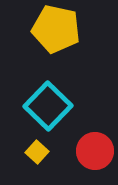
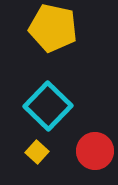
yellow pentagon: moved 3 px left, 1 px up
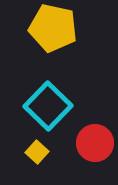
red circle: moved 8 px up
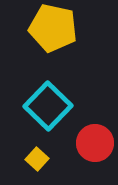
yellow square: moved 7 px down
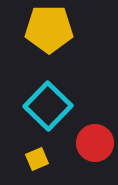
yellow pentagon: moved 4 px left, 1 px down; rotated 12 degrees counterclockwise
yellow square: rotated 25 degrees clockwise
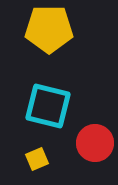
cyan square: rotated 30 degrees counterclockwise
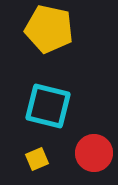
yellow pentagon: rotated 12 degrees clockwise
red circle: moved 1 px left, 10 px down
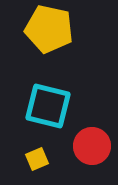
red circle: moved 2 px left, 7 px up
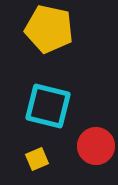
red circle: moved 4 px right
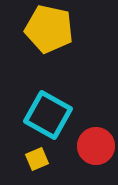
cyan square: moved 9 px down; rotated 15 degrees clockwise
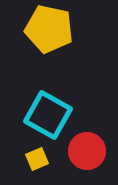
red circle: moved 9 px left, 5 px down
